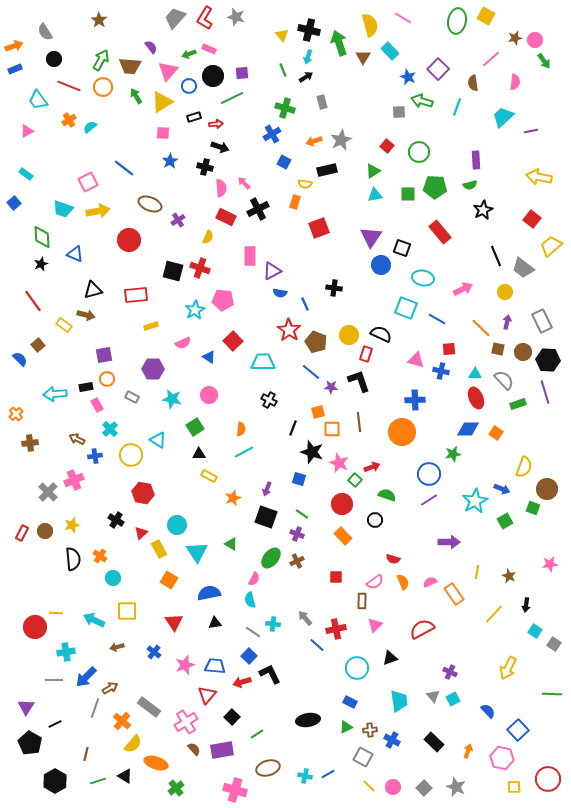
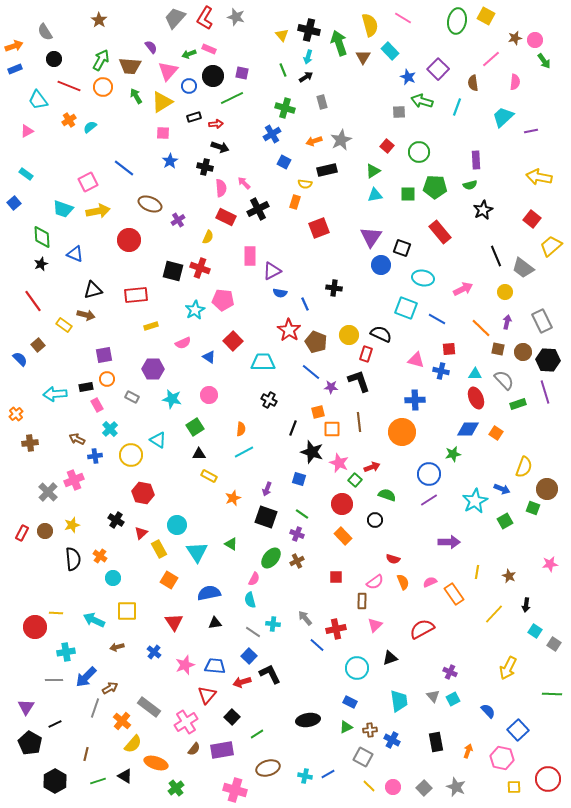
purple square at (242, 73): rotated 16 degrees clockwise
black rectangle at (434, 742): moved 2 px right; rotated 36 degrees clockwise
brown semicircle at (194, 749): rotated 80 degrees clockwise
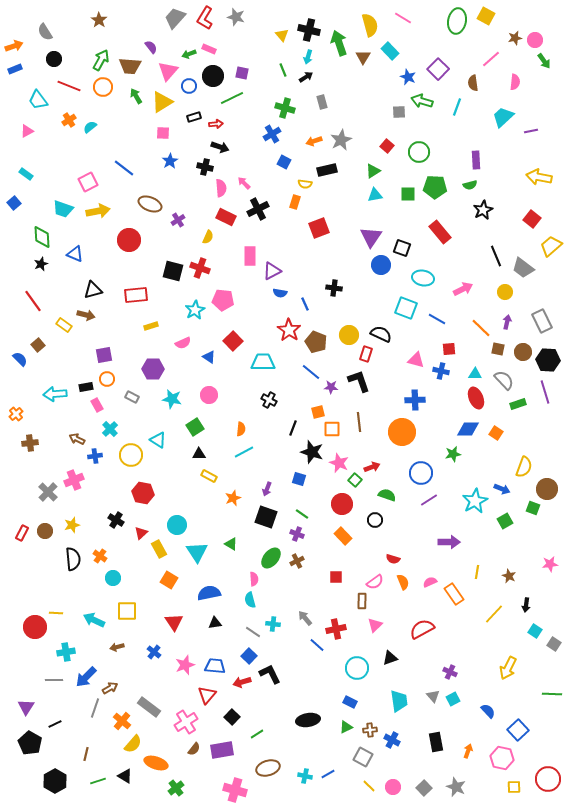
blue circle at (429, 474): moved 8 px left, 1 px up
pink semicircle at (254, 579): rotated 32 degrees counterclockwise
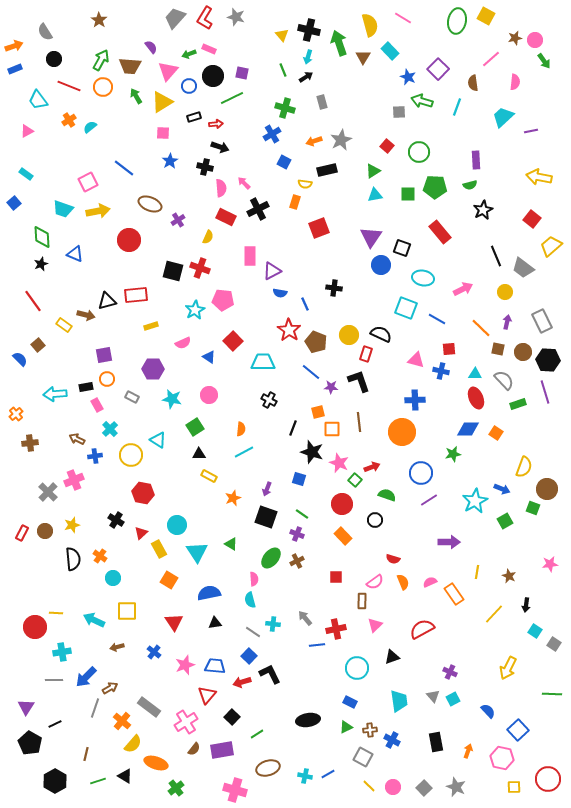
black triangle at (93, 290): moved 14 px right, 11 px down
blue line at (317, 645): rotated 49 degrees counterclockwise
cyan cross at (66, 652): moved 4 px left
black triangle at (390, 658): moved 2 px right, 1 px up
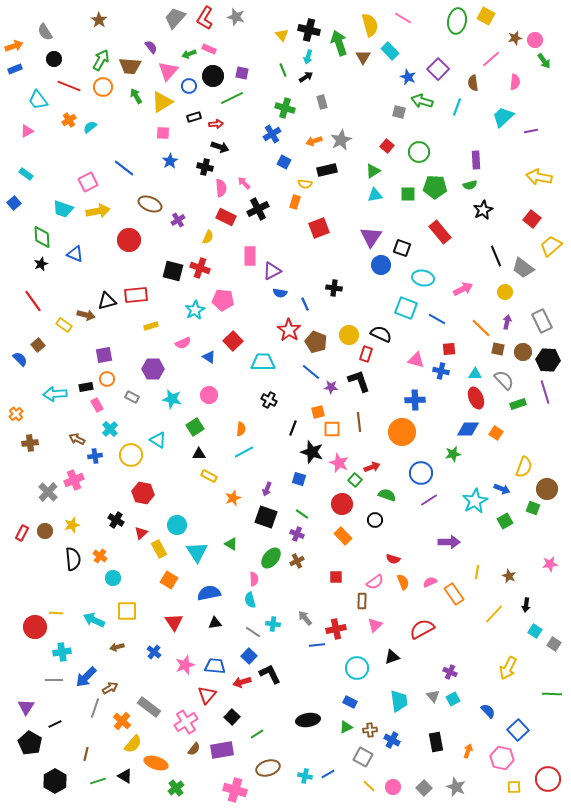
gray square at (399, 112): rotated 16 degrees clockwise
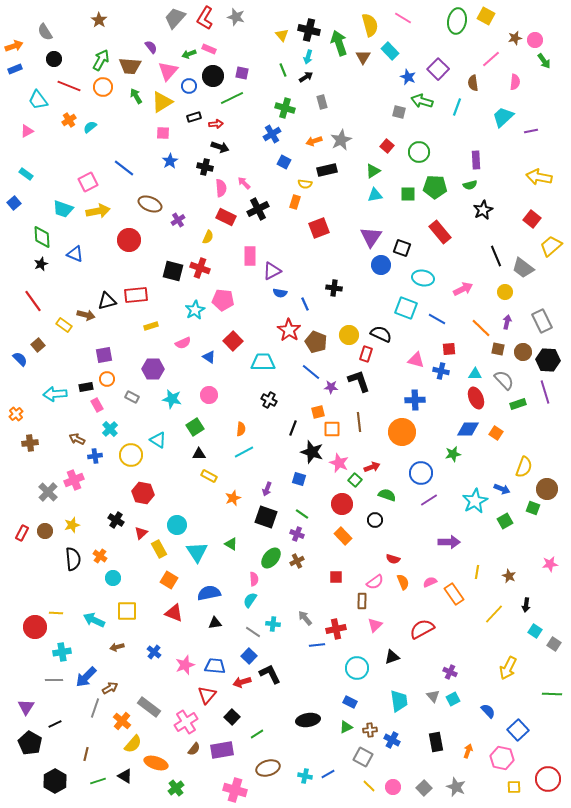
cyan semicircle at (250, 600): rotated 49 degrees clockwise
red triangle at (174, 622): moved 9 px up; rotated 36 degrees counterclockwise
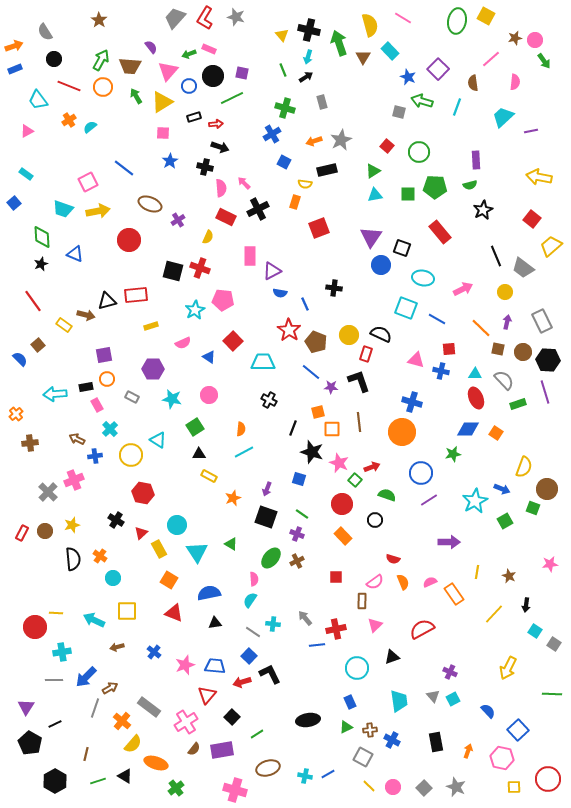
blue cross at (415, 400): moved 3 px left, 2 px down; rotated 18 degrees clockwise
blue rectangle at (350, 702): rotated 40 degrees clockwise
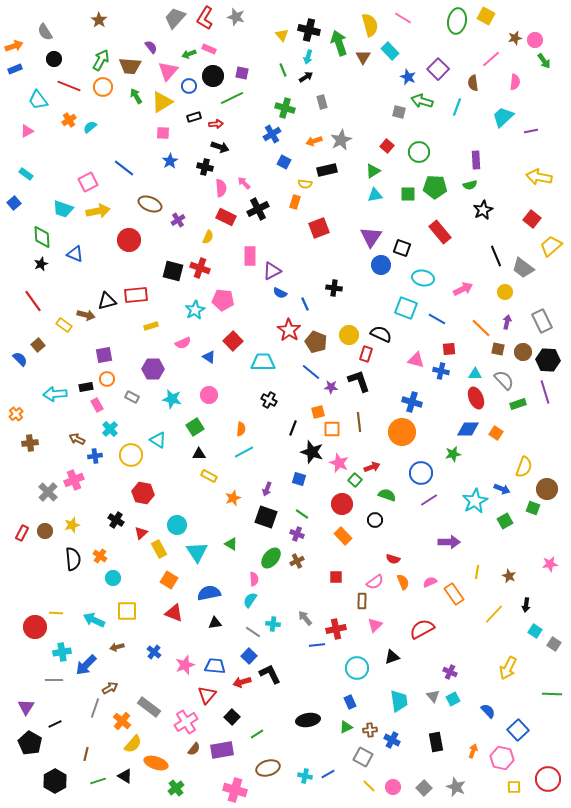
blue semicircle at (280, 293): rotated 16 degrees clockwise
blue arrow at (86, 677): moved 12 px up
orange arrow at (468, 751): moved 5 px right
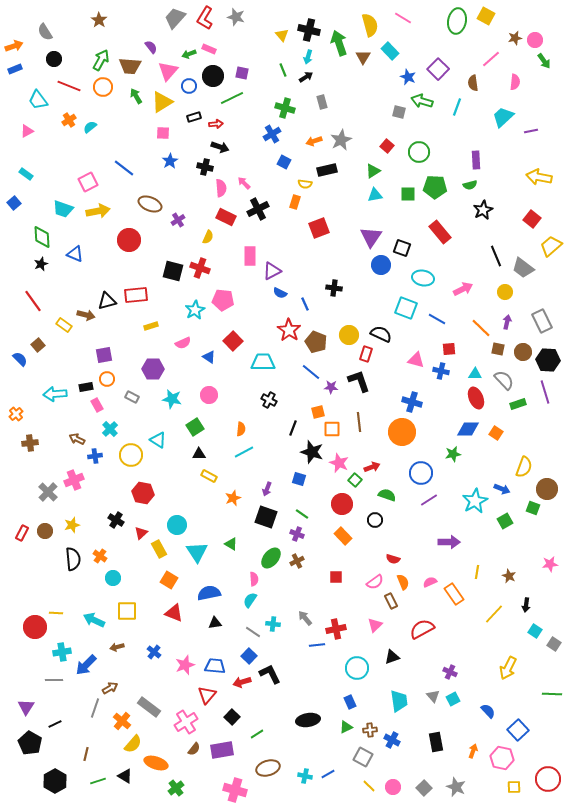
brown rectangle at (362, 601): moved 29 px right; rotated 28 degrees counterclockwise
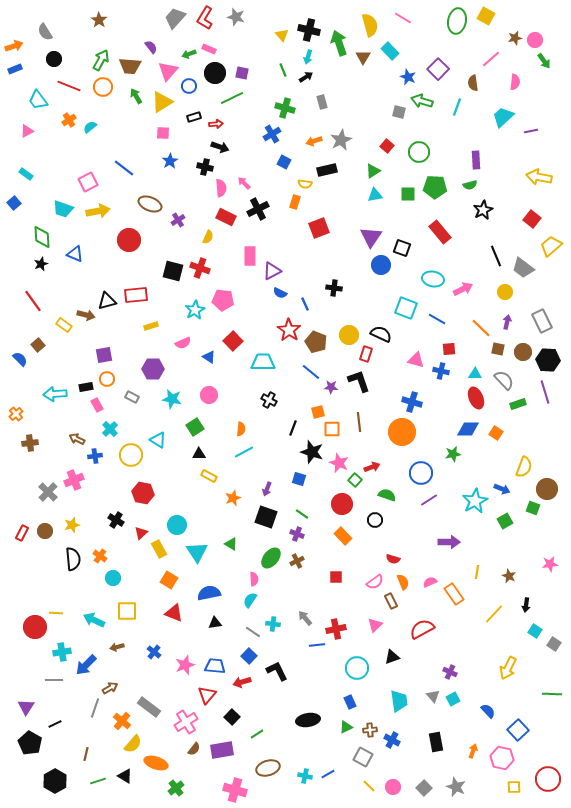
black circle at (213, 76): moved 2 px right, 3 px up
cyan ellipse at (423, 278): moved 10 px right, 1 px down
black L-shape at (270, 674): moved 7 px right, 3 px up
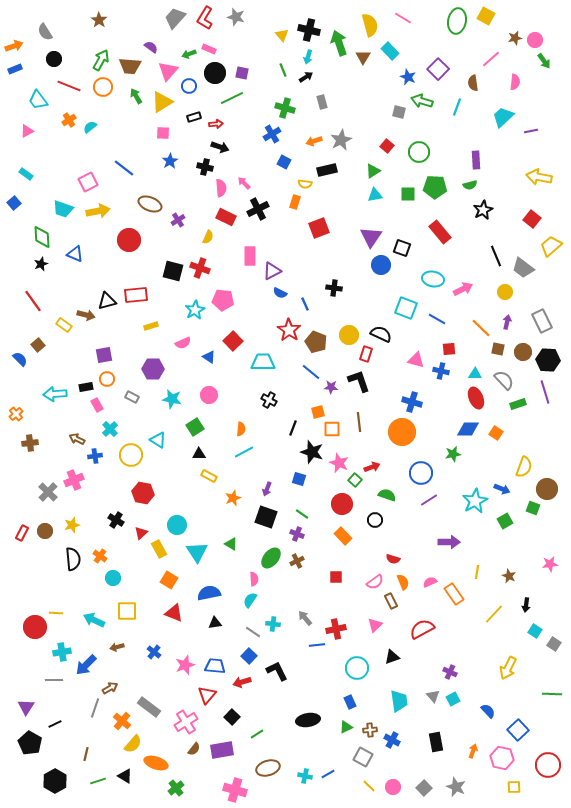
purple semicircle at (151, 47): rotated 16 degrees counterclockwise
red circle at (548, 779): moved 14 px up
